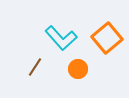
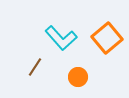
orange circle: moved 8 px down
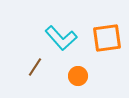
orange square: rotated 32 degrees clockwise
orange circle: moved 1 px up
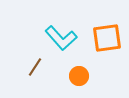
orange circle: moved 1 px right
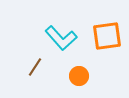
orange square: moved 2 px up
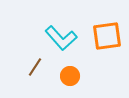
orange circle: moved 9 px left
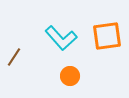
brown line: moved 21 px left, 10 px up
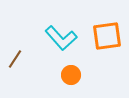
brown line: moved 1 px right, 2 px down
orange circle: moved 1 px right, 1 px up
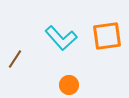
orange circle: moved 2 px left, 10 px down
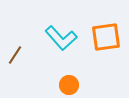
orange square: moved 1 px left, 1 px down
brown line: moved 4 px up
